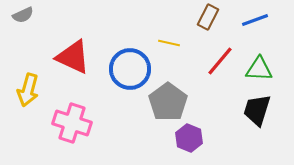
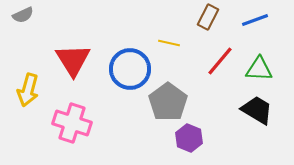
red triangle: moved 3 px down; rotated 33 degrees clockwise
black trapezoid: rotated 104 degrees clockwise
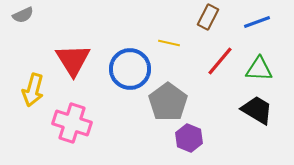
blue line: moved 2 px right, 2 px down
yellow arrow: moved 5 px right
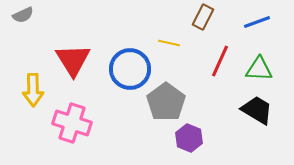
brown rectangle: moved 5 px left
red line: rotated 16 degrees counterclockwise
yellow arrow: rotated 16 degrees counterclockwise
gray pentagon: moved 2 px left
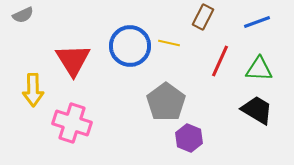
blue circle: moved 23 px up
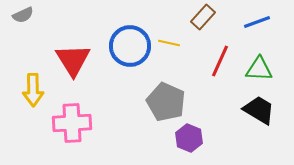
brown rectangle: rotated 15 degrees clockwise
gray pentagon: rotated 12 degrees counterclockwise
black trapezoid: moved 2 px right
pink cross: rotated 21 degrees counterclockwise
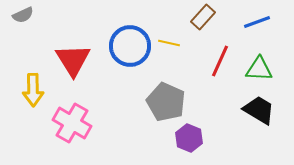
pink cross: rotated 33 degrees clockwise
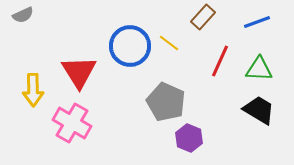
yellow line: rotated 25 degrees clockwise
red triangle: moved 6 px right, 12 px down
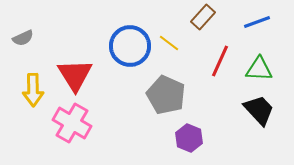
gray semicircle: moved 23 px down
red triangle: moved 4 px left, 3 px down
gray pentagon: moved 7 px up
black trapezoid: rotated 16 degrees clockwise
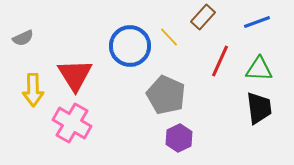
yellow line: moved 6 px up; rotated 10 degrees clockwise
black trapezoid: moved 2 px up; rotated 36 degrees clockwise
purple hexagon: moved 10 px left; rotated 12 degrees clockwise
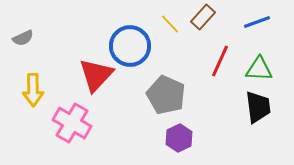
yellow line: moved 1 px right, 13 px up
red triangle: moved 21 px right; rotated 15 degrees clockwise
black trapezoid: moved 1 px left, 1 px up
